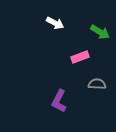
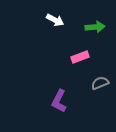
white arrow: moved 3 px up
green arrow: moved 5 px left, 5 px up; rotated 36 degrees counterclockwise
gray semicircle: moved 3 px right, 1 px up; rotated 24 degrees counterclockwise
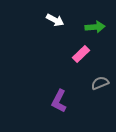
pink rectangle: moved 1 px right, 3 px up; rotated 24 degrees counterclockwise
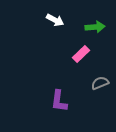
purple L-shape: rotated 20 degrees counterclockwise
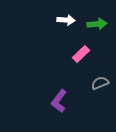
white arrow: moved 11 px right; rotated 24 degrees counterclockwise
green arrow: moved 2 px right, 3 px up
purple L-shape: rotated 30 degrees clockwise
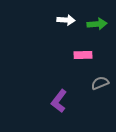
pink rectangle: moved 2 px right, 1 px down; rotated 42 degrees clockwise
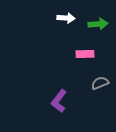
white arrow: moved 2 px up
green arrow: moved 1 px right
pink rectangle: moved 2 px right, 1 px up
